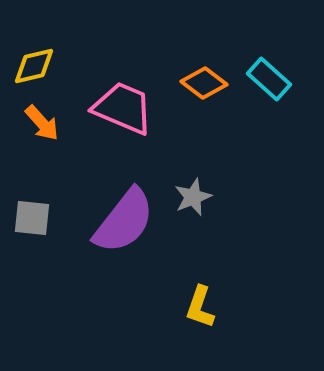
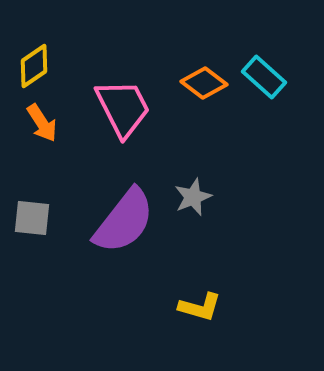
yellow diamond: rotated 21 degrees counterclockwise
cyan rectangle: moved 5 px left, 2 px up
pink trapezoid: rotated 40 degrees clockwise
orange arrow: rotated 9 degrees clockwise
yellow L-shape: rotated 93 degrees counterclockwise
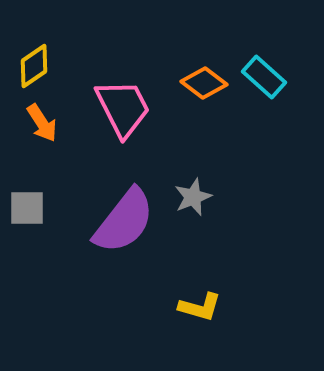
gray square: moved 5 px left, 10 px up; rotated 6 degrees counterclockwise
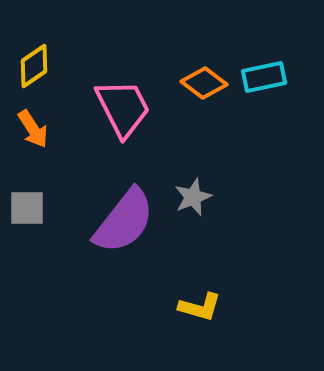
cyan rectangle: rotated 54 degrees counterclockwise
orange arrow: moved 9 px left, 6 px down
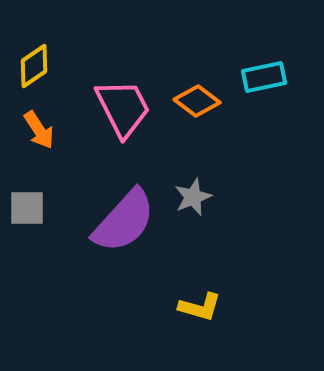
orange diamond: moved 7 px left, 18 px down
orange arrow: moved 6 px right, 1 px down
purple semicircle: rotated 4 degrees clockwise
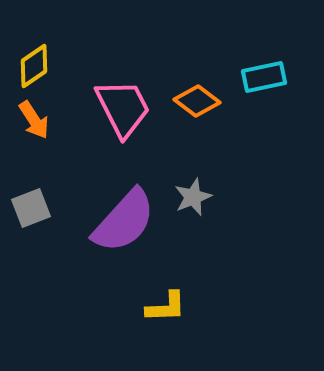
orange arrow: moved 5 px left, 10 px up
gray square: moved 4 px right; rotated 21 degrees counterclockwise
yellow L-shape: moved 34 px left; rotated 18 degrees counterclockwise
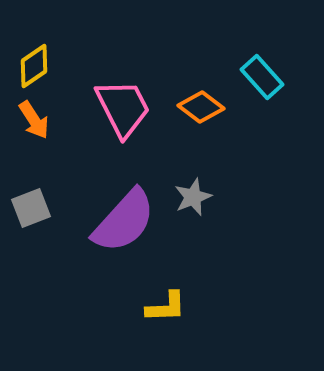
cyan rectangle: moved 2 px left; rotated 60 degrees clockwise
orange diamond: moved 4 px right, 6 px down
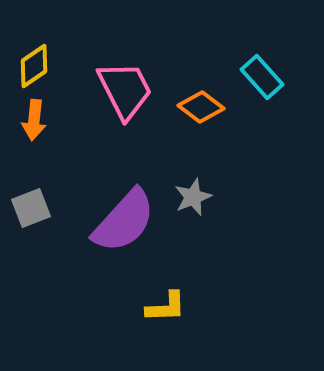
pink trapezoid: moved 2 px right, 18 px up
orange arrow: rotated 39 degrees clockwise
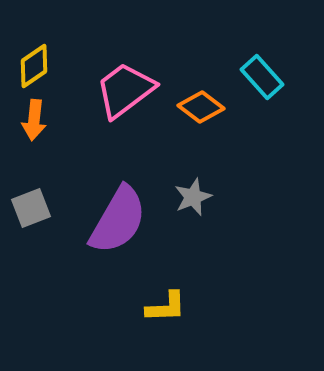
pink trapezoid: rotated 100 degrees counterclockwise
purple semicircle: moved 6 px left, 1 px up; rotated 12 degrees counterclockwise
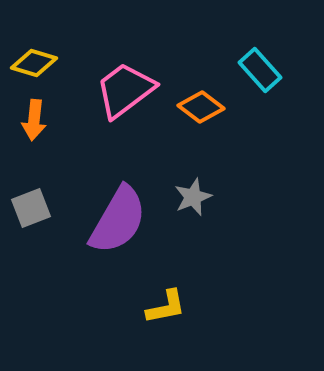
yellow diamond: moved 3 px up; rotated 51 degrees clockwise
cyan rectangle: moved 2 px left, 7 px up
yellow L-shape: rotated 9 degrees counterclockwise
